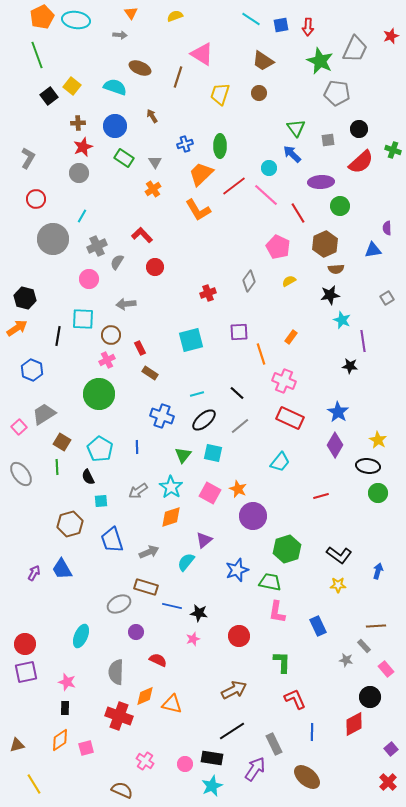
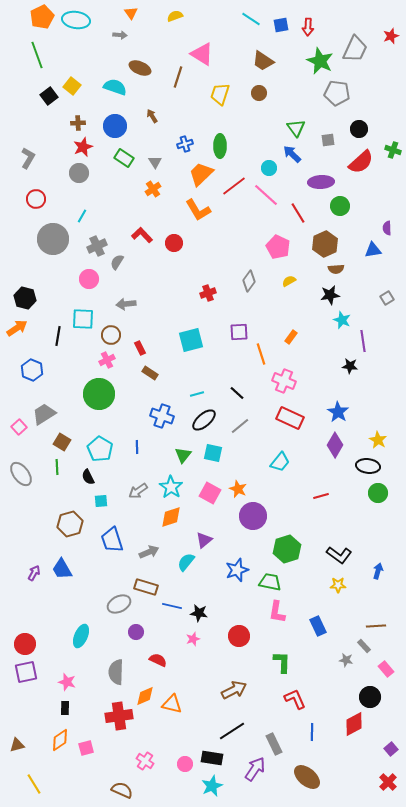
red circle at (155, 267): moved 19 px right, 24 px up
red cross at (119, 716): rotated 28 degrees counterclockwise
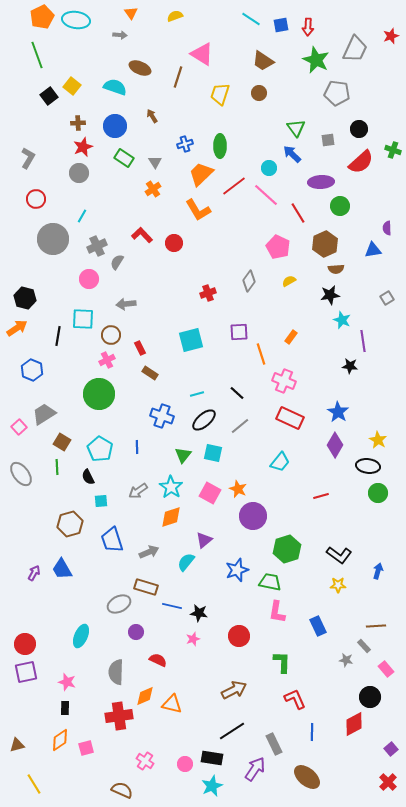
green star at (320, 61): moved 4 px left, 1 px up
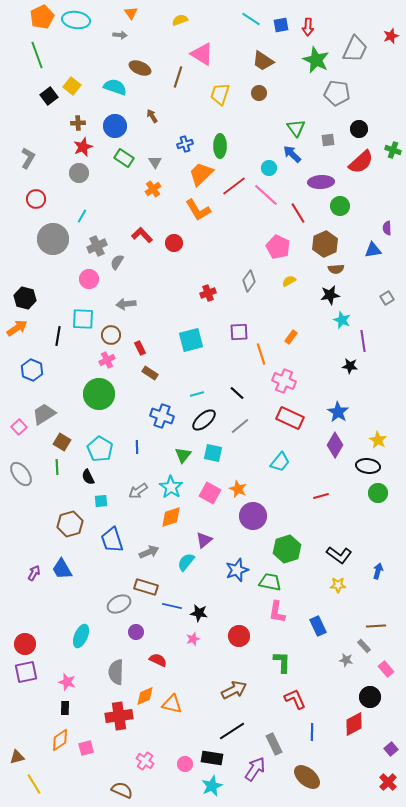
yellow semicircle at (175, 16): moved 5 px right, 4 px down
brown triangle at (17, 745): moved 12 px down
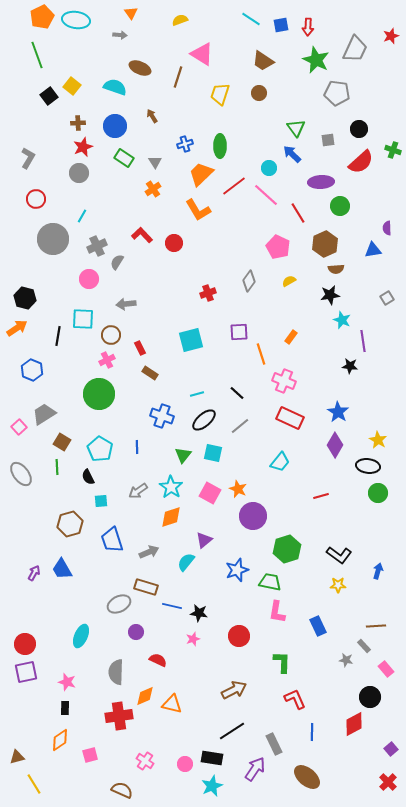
pink square at (86, 748): moved 4 px right, 7 px down
